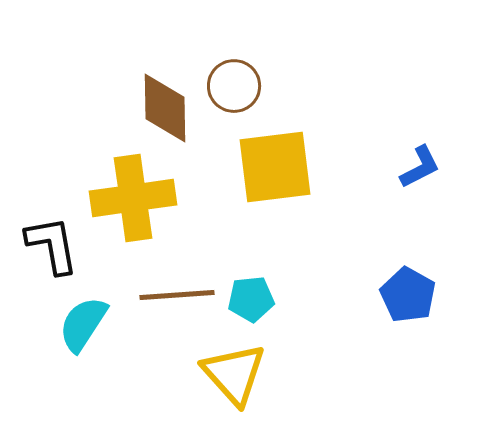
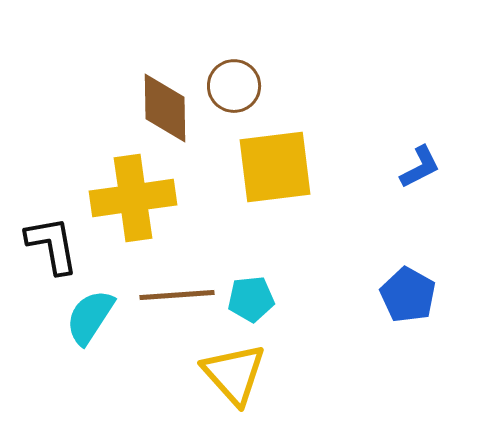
cyan semicircle: moved 7 px right, 7 px up
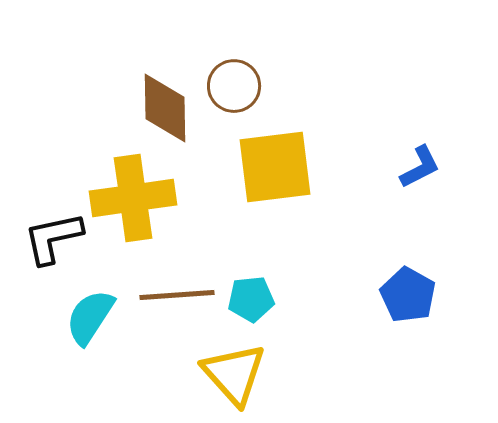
black L-shape: moved 1 px right, 7 px up; rotated 92 degrees counterclockwise
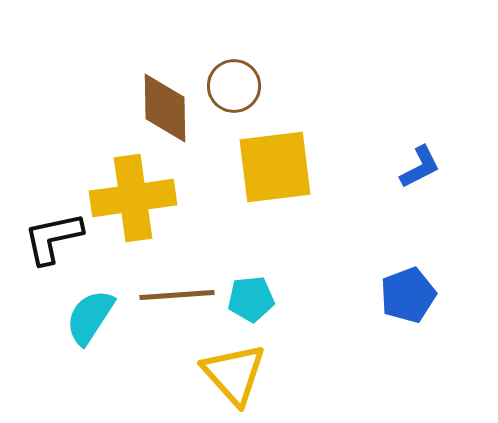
blue pentagon: rotated 22 degrees clockwise
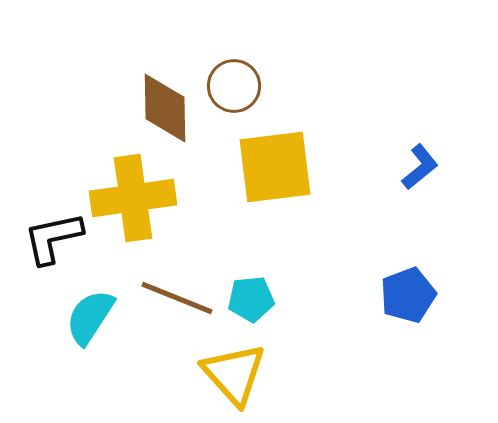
blue L-shape: rotated 12 degrees counterclockwise
brown line: moved 3 px down; rotated 26 degrees clockwise
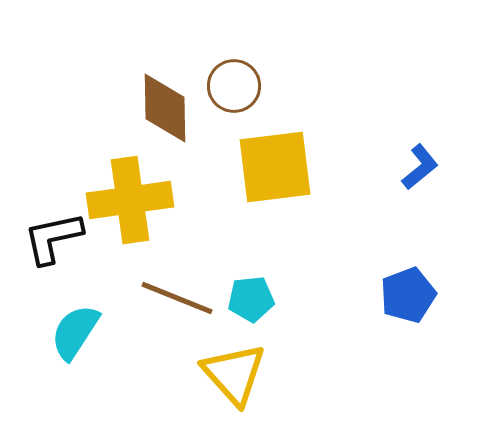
yellow cross: moved 3 px left, 2 px down
cyan semicircle: moved 15 px left, 15 px down
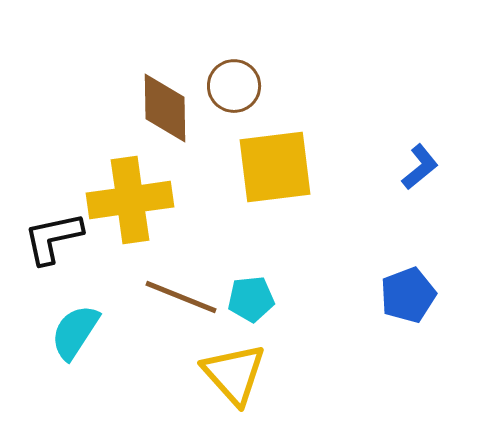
brown line: moved 4 px right, 1 px up
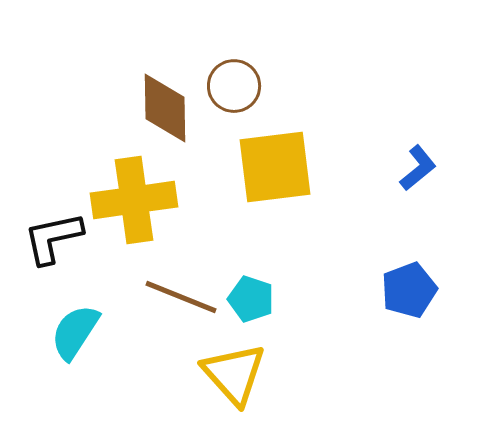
blue L-shape: moved 2 px left, 1 px down
yellow cross: moved 4 px right
blue pentagon: moved 1 px right, 5 px up
cyan pentagon: rotated 24 degrees clockwise
